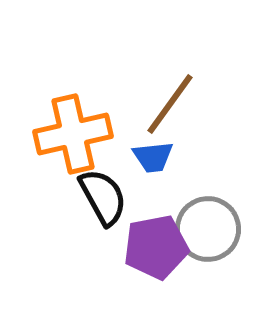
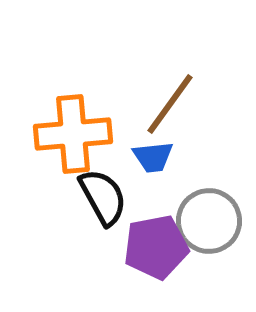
orange cross: rotated 8 degrees clockwise
gray circle: moved 1 px right, 8 px up
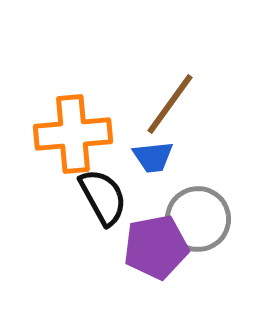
gray circle: moved 11 px left, 2 px up
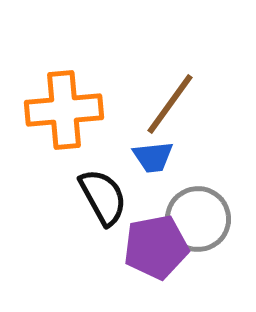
orange cross: moved 9 px left, 24 px up
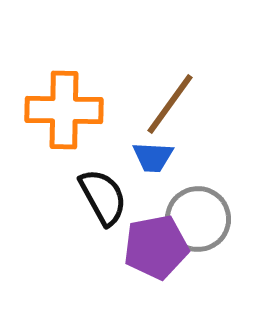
orange cross: rotated 6 degrees clockwise
blue trapezoid: rotated 9 degrees clockwise
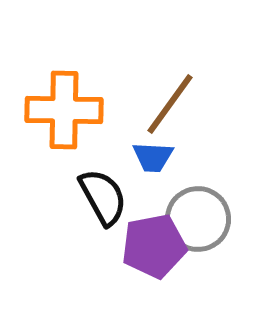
purple pentagon: moved 2 px left, 1 px up
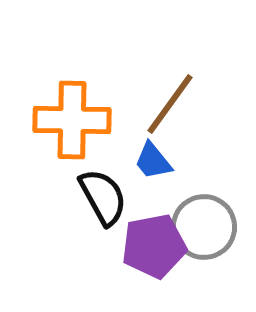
orange cross: moved 8 px right, 10 px down
blue trapezoid: moved 4 px down; rotated 48 degrees clockwise
gray circle: moved 6 px right, 8 px down
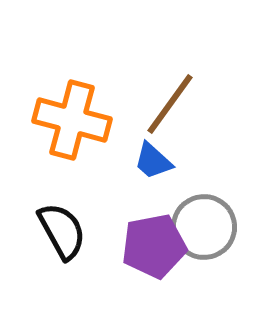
orange cross: rotated 14 degrees clockwise
blue trapezoid: rotated 9 degrees counterclockwise
black semicircle: moved 41 px left, 34 px down
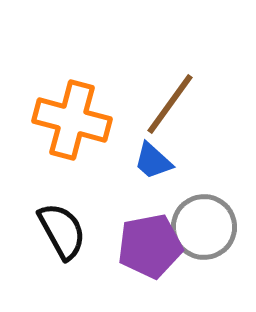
purple pentagon: moved 4 px left
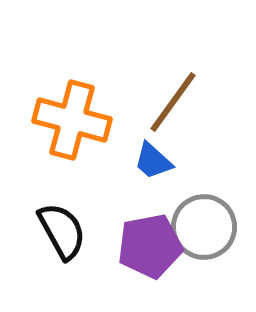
brown line: moved 3 px right, 2 px up
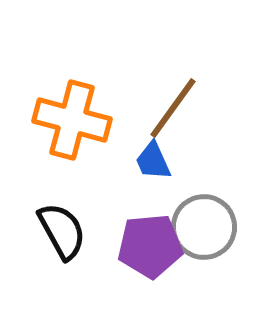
brown line: moved 6 px down
blue trapezoid: rotated 24 degrees clockwise
purple pentagon: rotated 6 degrees clockwise
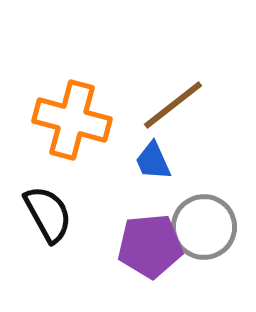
brown line: moved 3 px up; rotated 16 degrees clockwise
black semicircle: moved 14 px left, 17 px up
